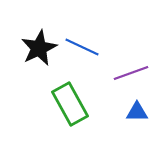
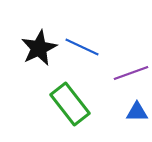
green rectangle: rotated 9 degrees counterclockwise
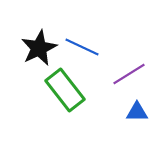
purple line: moved 2 px left, 1 px down; rotated 12 degrees counterclockwise
green rectangle: moved 5 px left, 14 px up
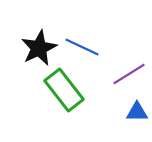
green rectangle: moved 1 px left
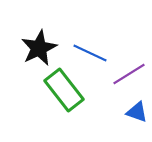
blue line: moved 8 px right, 6 px down
blue triangle: rotated 20 degrees clockwise
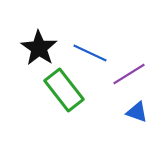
black star: rotated 12 degrees counterclockwise
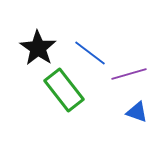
black star: moved 1 px left
blue line: rotated 12 degrees clockwise
purple line: rotated 16 degrees clockwise
